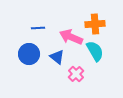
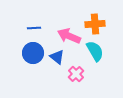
blue line: moved 4 px left
pink arrow: moved 2 px left, 1 px up
blue circle: moved 4 px right, 1 px up
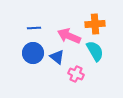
pink cross: rotated 21 degrees counterclockwise
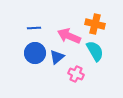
orange cross: rotated 18 degrees clockwise
blue circle: moved 2 px right
blue triangle: rotated 42 degrees clockwise
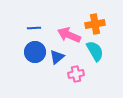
orange cross: rotated 24 degrees counterclockwise
pink arrow: moved 1 px up
blue circle: moved 1 px up
pink cross: rotated 35 degrees counterclockwise
